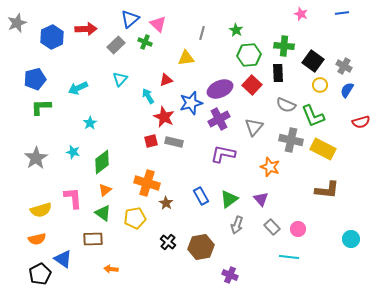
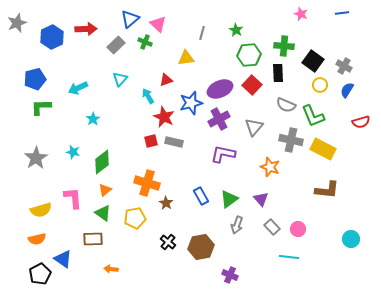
cyan star at (90, 123): moved 3 px right, 4 px up
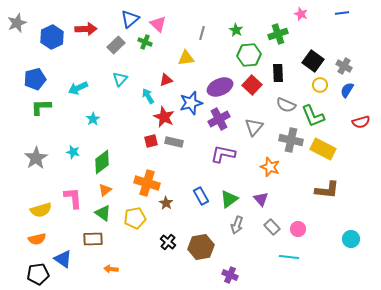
green cross at (284, 46): moved 6 px left, 12 px up; rotated 24 degrees counterclockwise
purple ellipse at (220, 89): moved 2 px up
black pentagon at (40, 274): moved 2 px left; rotated 20 degrees clockwise
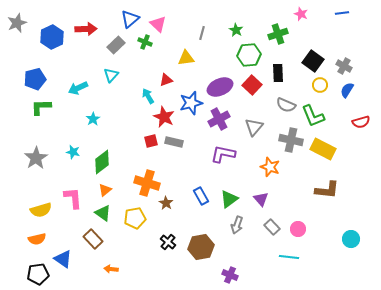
cyan triangle at (120, 79): moved 9 px left, 4 px up
brown rectangle at (93, 239): rotated 48 degrees clockwise
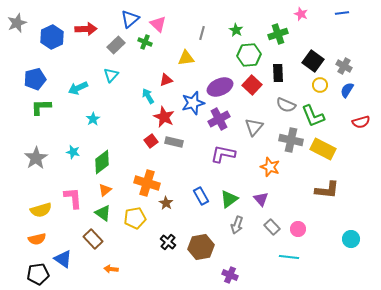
blue star at (191, 103): moved 2 px right
red square at (151, 141): rotated 24 degrees counterclockwise
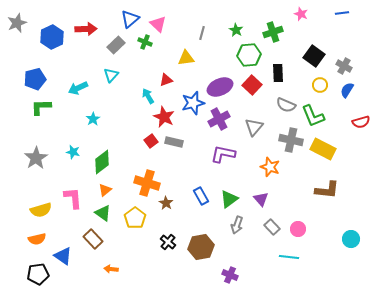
green cross at (278, 34): moved 5 px left, 2 px up
black square at (313, 61): moved 1 px right, 5 px up
yellow pentagon at (135, 218): rotated 25 degrees counterclockwise
blue triangle at (63, 259): moved 3 px up
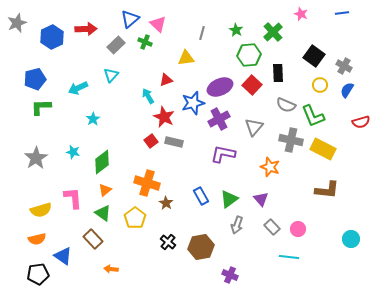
green cross at (273, 32): rotated 24 degrees counterclockwise
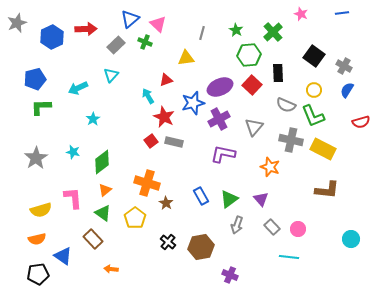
yellow circle at (320, 85): moved 6 px left, 5 px down
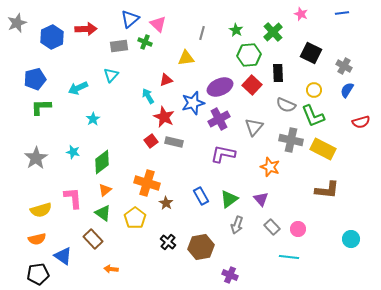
gray rectangle at (116, 45): moved 3 px right, 1 px down; rotated 36 degrees clockwise
black square at (314, 56): moved 3 px left, 3 px up; rotated 10 degrees counterclockwise
